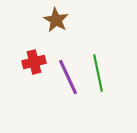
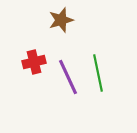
brown star: moved 5 px right; rotated 25 degrees clockwise
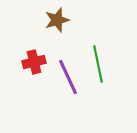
brown star: moved 4 px left
green line: moved 9 px up
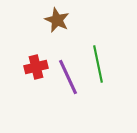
brown star: rotated 30 degrees counterclockwise
red cross: moved 2 px right, 5 px down
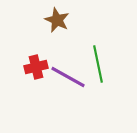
purple line: rotated 36 degrees counterclockwise
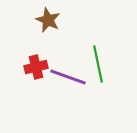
brown star: moved 9 px left
purple line: rotated 9 degrees counterclockwise
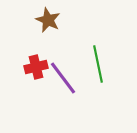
purple line: moved 5 px left, 1 px down; rotated 33 degrees clockwise
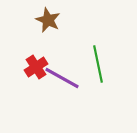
red cross: rotated 20 degrees counterclockwise
purple line: moved 1 px left; rotated 24 degrees counterclockwise
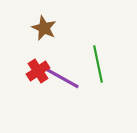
brown star: moved 4 px left, 8 px down
red cross: moved 2 px right, 4 px down
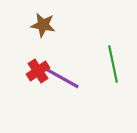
brown star: moved 1 px left, 3 px up; rotated 15 degrees counterclockwise
green line: moved 15 px right
